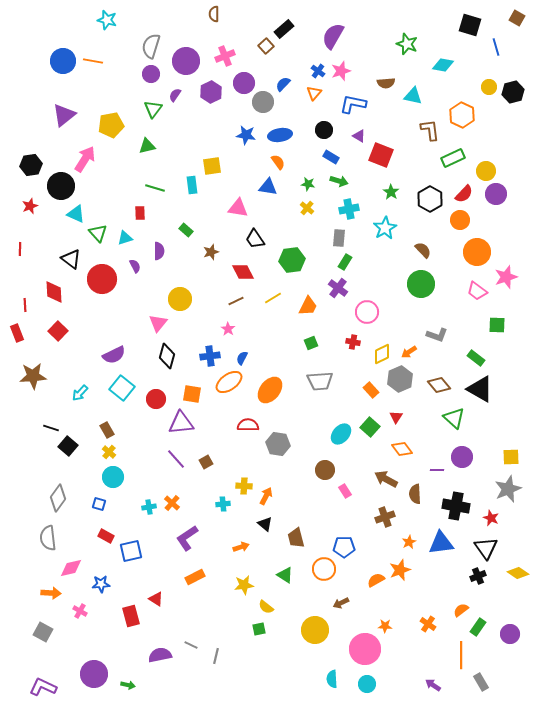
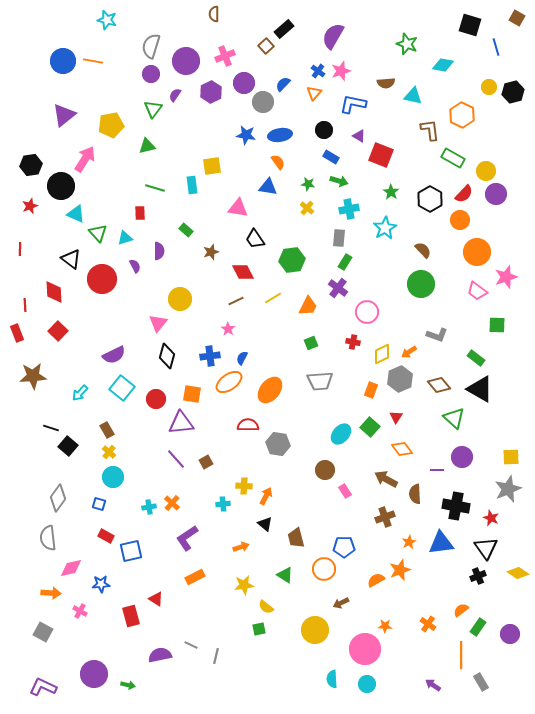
green rectangle at (453, 158): rotated 55 degrees clockwise
orange rectangle at (371, 390): rotated 63 degrees clockwise
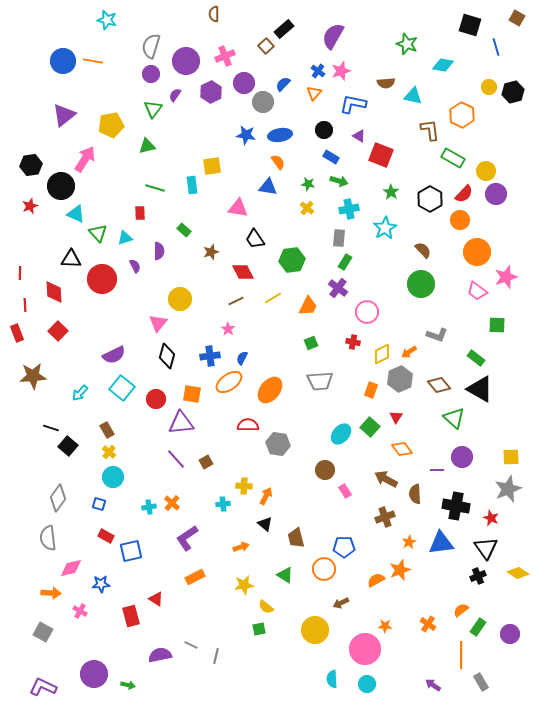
green rectangle at (186, 230): moved 2 px left
red line at (20, 249): moved 24 px down
black triangle at (71, 259): rotated 35 degrees counterclockwise
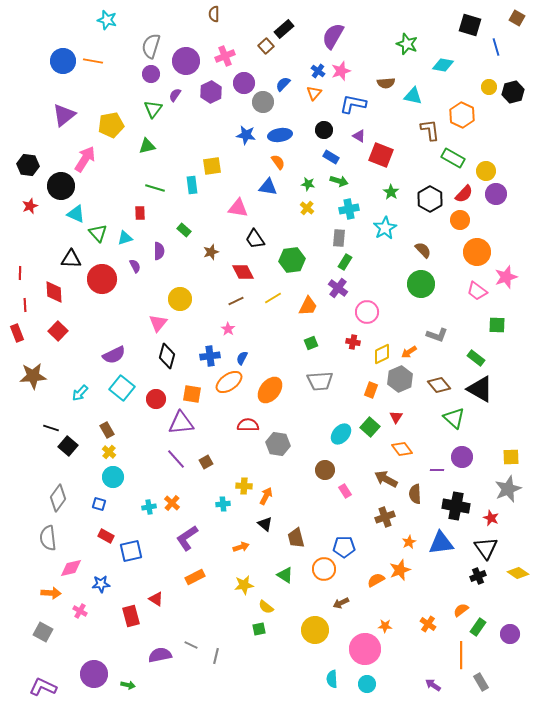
black hexagon at (31, 165): moved 3 px left; rotated 15 degrees clockwise
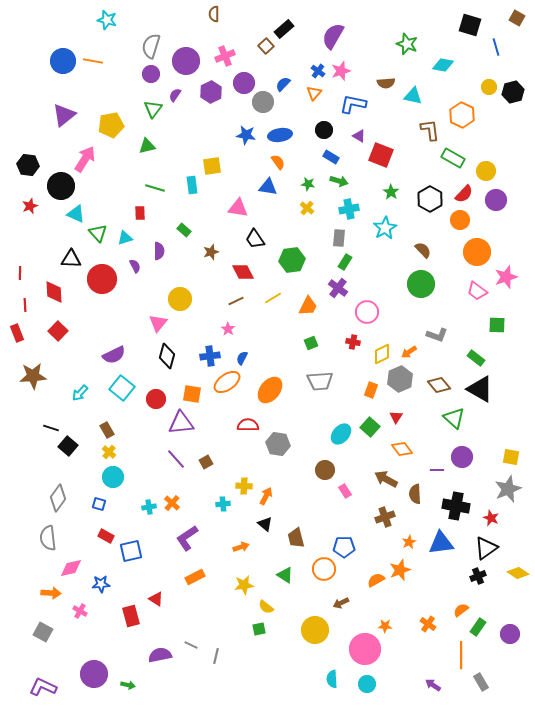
purple circle at (496, 194): moved 6 px down
orange ellipse at (229, 382): moved 2 px left
yellow square at (511, 457): rotated 12 degrees clockwise
black triangle at (486, 548): rotated 30 degrees clockwise
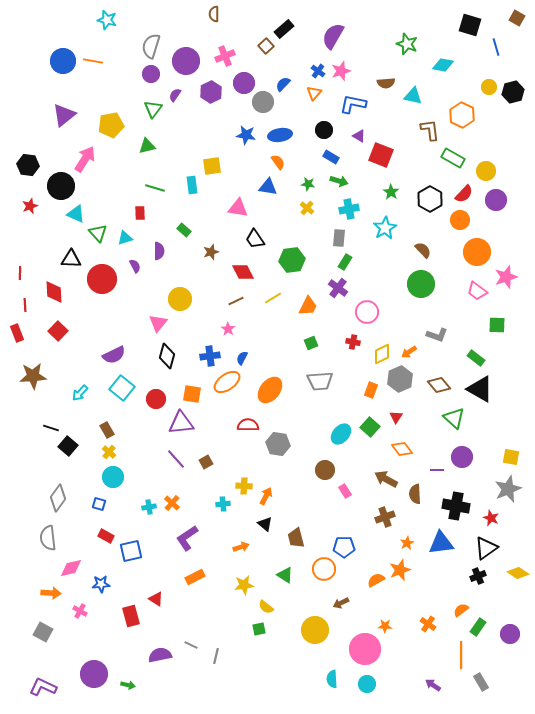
orange star at (409, 542): moved 2 px left, 1 px down
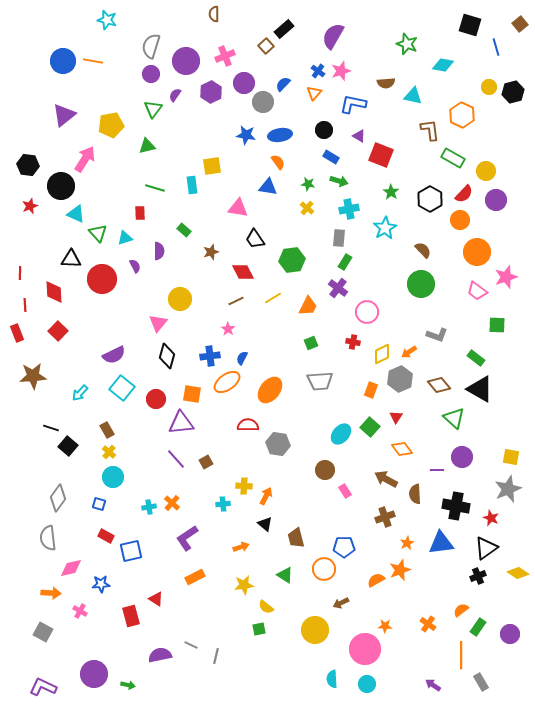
brown square at (517, 18): moved 3 px right, 6 px down; rotated 21 degrees clockwise
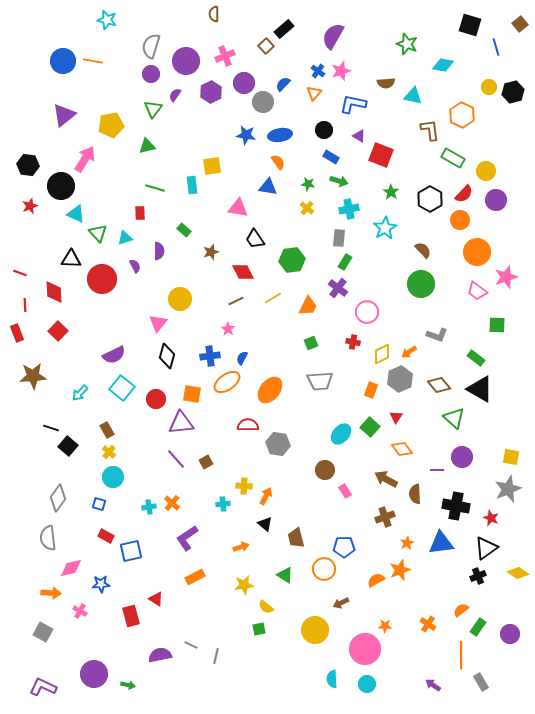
red line at (20, 273): rotated 72 degrees counterclockwise
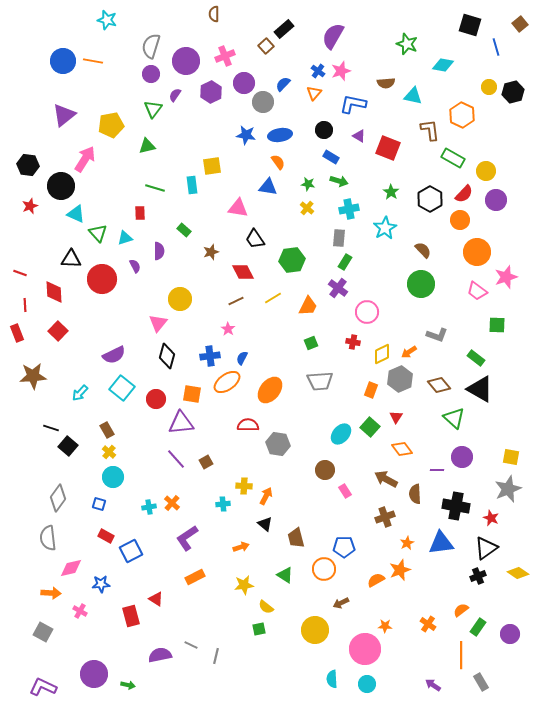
red square at (381, 155): moved 7 px right, 7 px up
blue square at (131, 551): rotated 15 degrees counterclockwise
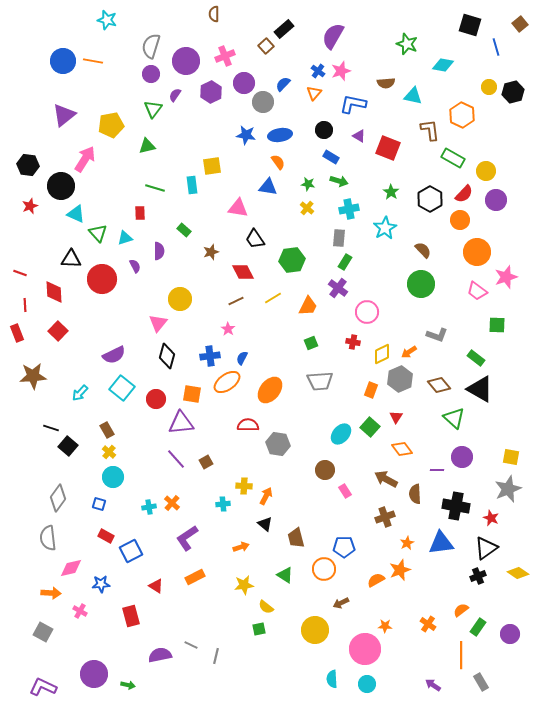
red triangle at (156, 599): moved 13 px up
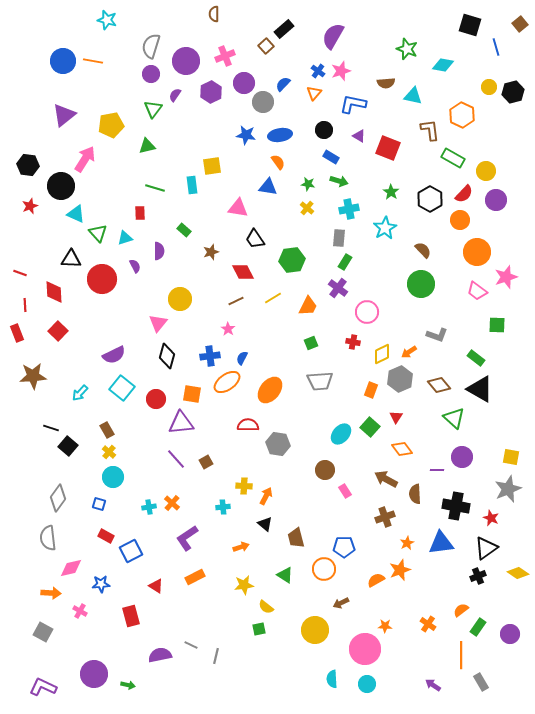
green star at (407, 44): moved 5 px down
cyan cross at (223, 504): moved 3 px down
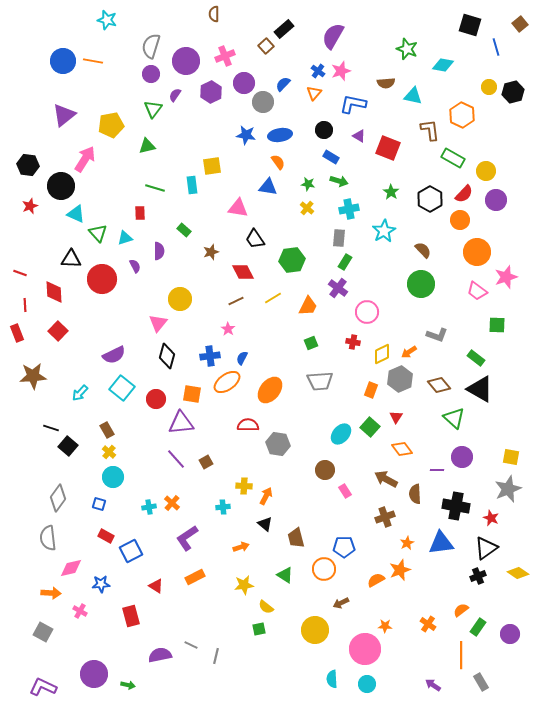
cyan star at (385, 228): moved 1 px left, 3 px down
